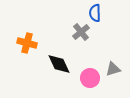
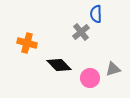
blue semicircle: moved 1 px right, 1 px down
black diamond: moved 1 px down; rotated 20 degrees counterclockwise
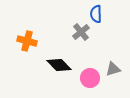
orange cross: moved 2 px up
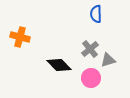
gray cross: moved 9 px right, 17 px down
orange cross: moved 7 px left, 4 px up
gray triangle: moved 5 px left, 9 px up
pink circle: moved 1 px right
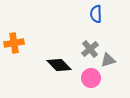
orange cross: moved 6 px left, 6 px down; rotated 24 degrees counterclockwise
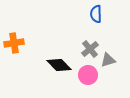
pink circle: moved 3 px left, 3 px up
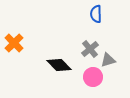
orange cross: rotated 36 degrees counterclockwise
pink circle: moved 5 px right, 2 px down
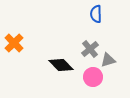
black diamond: moved 2 px right
